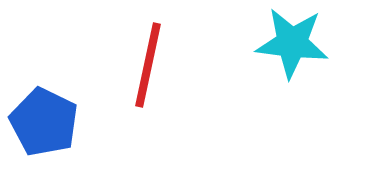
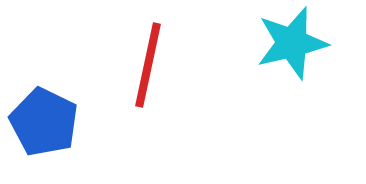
cyan star: rotated 20 degrees counterclockwise
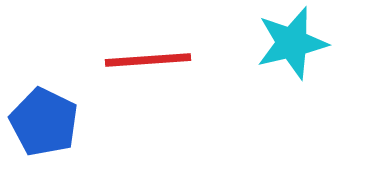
red line: moved 5 px up; rotated 74 degrees clockwise
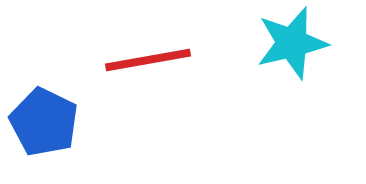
red line: rotated 6 degrees counterclockwise
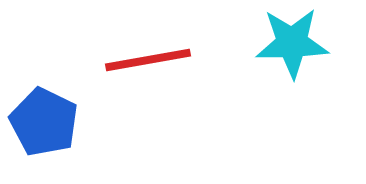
cyan star: rotated 12 degrees clockwise
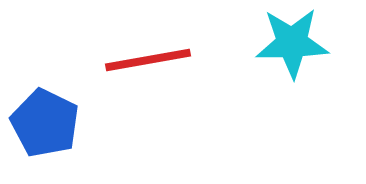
blue pentagon: moved 1 px right, 1 px down
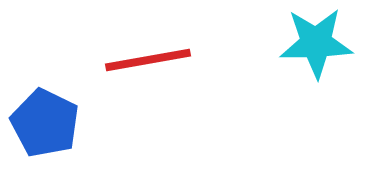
cyan star: moved 24 px right
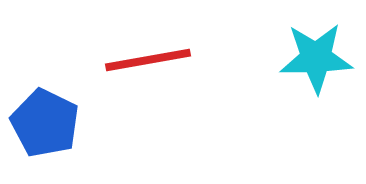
cyan star: moved 15 px down
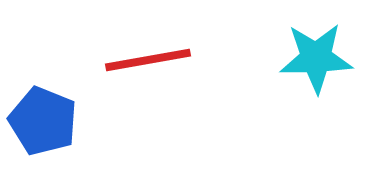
blue pentagon: moved 2 px left, 2 px up; rotated 4 degrees counterclockwise
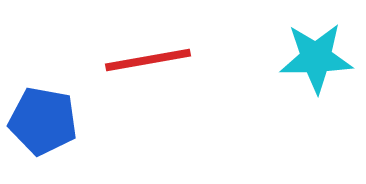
blue pentagon: rotated 12 degrees counterclockwise
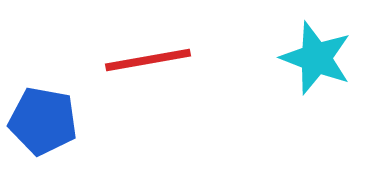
cyan star: rotated 22 degrees clockwise
